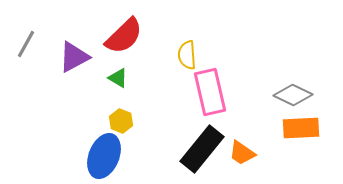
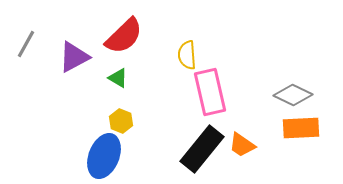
orange trapezoid: moved 8 px up
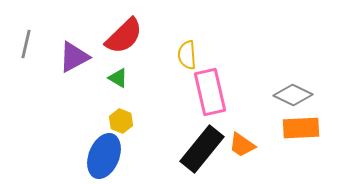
gray line: rotated 16 degrees counterclockwise
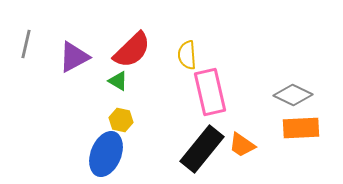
red semicircle: moved 8 px right, 14 px down
green triangle: moved 3 px down
yellow hexagon: moved 1 px up; rotated 10 degrees counterclockwise
blue ellipse: moved 2 px right, 2 px up
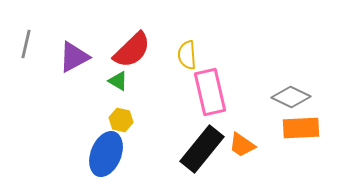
gray diamond: moved 2 px left, 2 px down
